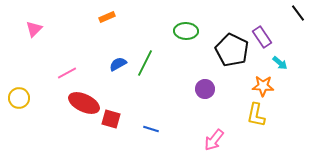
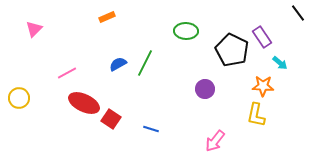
red square: rotated 18 degrees clockwise
pink arrow: moved 1 px right, 1 px down
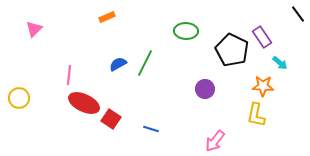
black line: moved 1 px down
pink line: moved 2 px right, 2 px down; rotated 54 degrees counterclockwise
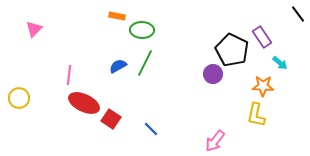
orange rectangle: moved 10 px right, 1 px up; rotated 35 degrees clockwise
green ellipse: moved 44 px left, 1 px up
blue semicircle: moved 2 px down
purple circle: moved 8 px right, 15 px up
blue line: rotated 28 degrees clockwise
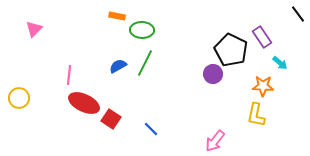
black pentagon: moved 1 px left
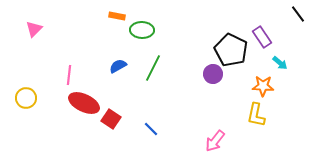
green line: moved 8 px right, 5 px down
yellow circle: moved 7 px right
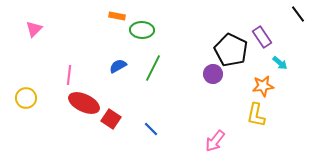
orange star: rotated 10 degrees counterclockwise
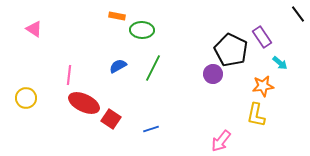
pink triangle: rotated 42 degrees counterclockwise
blue line: rotated 63 degrees counterclockwise
pink arrow: moved 6 px right
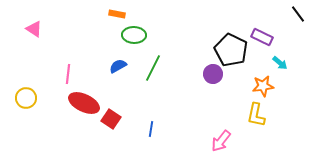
orange rectangle: moved 2 px up
green ellipse: moved 8 px left, 5 px down
purple rectangle: rotated 30 degrees counterclockwise
pink line: moved 1 px left, 1 px up
blue line: rotated 63 degrees counterclockwise
